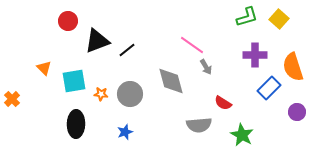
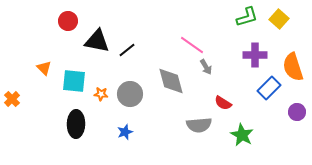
black triangle: rotated 32 degrees clockwise
cyan square: rotated 15 degrees clockwise
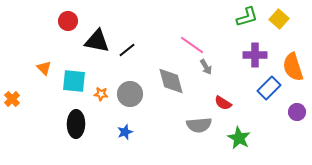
green star: moved 3 px left, 3 px down
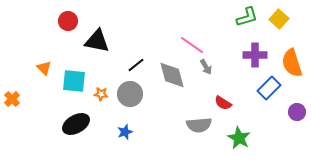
black line: moved 9 px right, 15 px down
orange semicircle: moved 1 px left, 4 px up
gray diamond: moved 1 px right, 6 px up
black ellipse: rotated 60 degrees clockwise
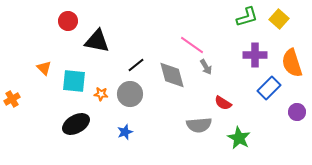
orange cross: rotated 14 degrees clockwise
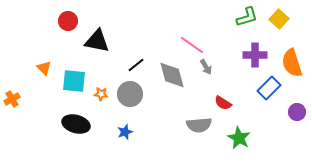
black ellipse: rotated 44 degrees clockwise
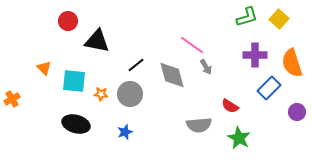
red semicircle: moved 7 px right, 3 px down
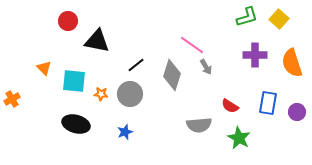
gray diamond: rotated 32 degrees clockwise
blue rectangle: moved 1 px left, 15 px down; rotated 35 degrees counterclockwise
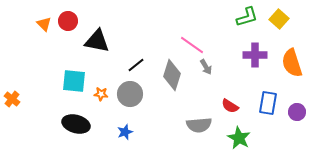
orange triangle: moved 44 px up
orange cross: rotated 21 degrees counterclockwise
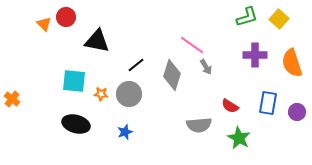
red circle: moved 2 px left, 4 px up
gray circle: moved 1 px left
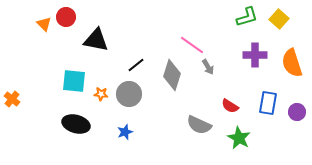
black triangle: moved 1 px left, 1 px up
gray arrow: moved 2 px right
gray semicircle: rotated 30 degrees clockwise
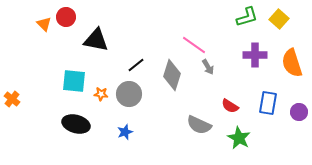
pink line: moved 2 px right
purple circle: moved 2 px right
